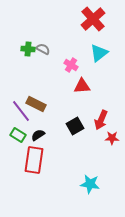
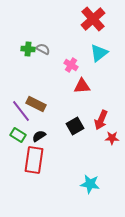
black semicircle: moved 1 px right, 1 px down
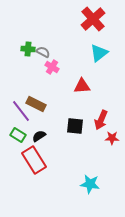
gray semicircle: moved 3 px down
pink cross: moved 19 px left, 2 px down
black square: rotated 36 degrees clockwise
red rectangle: rotated 40 degrees counterclockwise
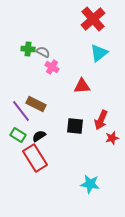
red star: rotated 16 degrees counterclockwise
red rectangle: moved 1 px right, 2 px up
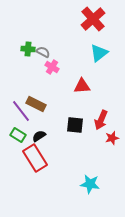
black square: moved 1 px up
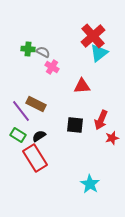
red cross: moved 17 px down
cyan star: rotated 24 degrees clockwise
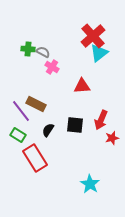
black semicircle: moved 9 px right, 6 px up; rotated 24 degrees counterclockwise
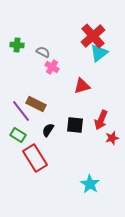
green cross: moved 11 px left, 4 px up
red triangle: rotated 12 degrees counterclockwise
